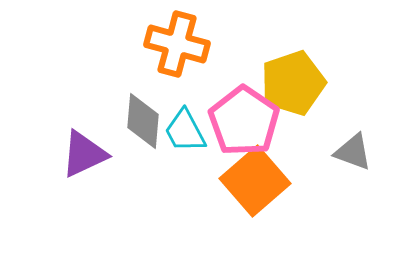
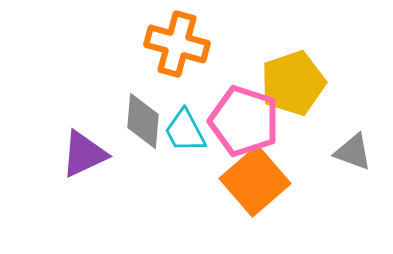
pink pentagon: rotated 16 degrees counterclockwise
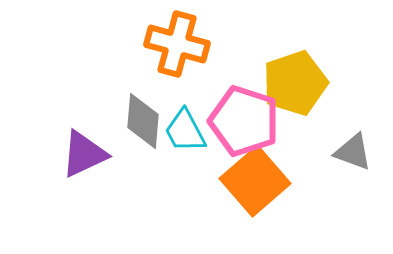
yellow pentagon: moved 2 px right
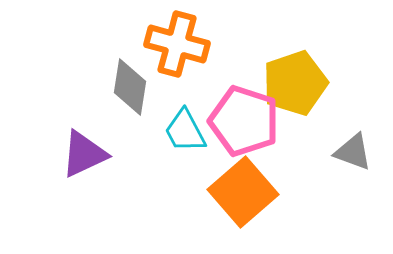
gray diamond: moved 13 px left, 34 px up; rotated 4 degrees clockwise
orange square: moved 12 px left, 11 px down
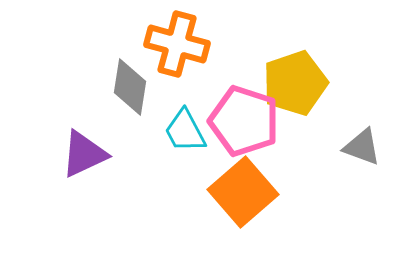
gray triangle: moved 9 px right, 5 px up
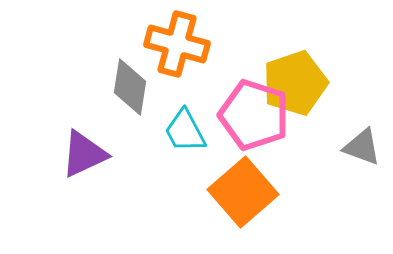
pink pentagon: moved 10 px right, 6 px up
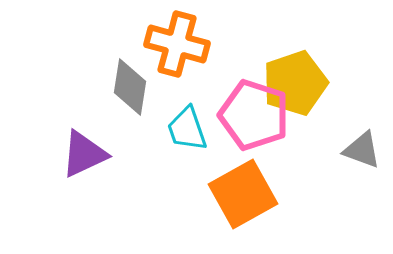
cyan trapezoid: moved 2 px right, 2 px up; rotated 9 degrees clockwise
gray triangle: moved 3 px down
orange square: moved 2 px down; rotated 12 degrees clockwise
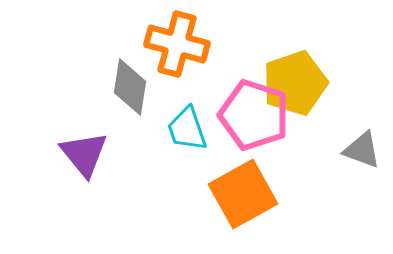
purple triangle: rotated 44 degrees counterclockwise
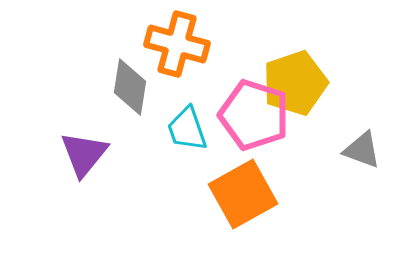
purple triangle: rotated 18 degrees clockwise
